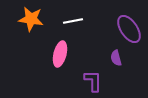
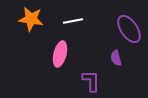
purple L-shape: moved 2 px left
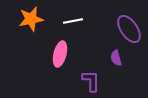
orange star: rotated 20 degrees counterclockwise
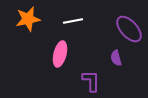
orange star: moved 3 px left
purple ellipse: rotated 8 degrees counterclockwise
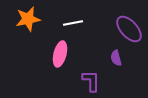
white line: moved 2 px down
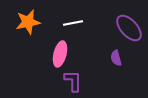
orange star: moved 3 px down
purple ellipse: moved 1 px up
purple L-shape: moved 18 px left
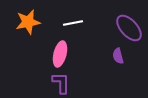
purple semicircle: moved 2 px right, 2 px up
purple L-shape: moved 12 px left, 2 px down
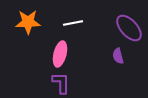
orange star: rotated 10 degrees clockwise
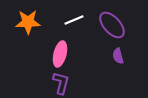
white line: moved 1 px right, 3 px up; rotated 12 degrees counterclockwise
purple ellipse: moved 17 px left, 3 px up
purple L-shape: rotated 15 degrees clockwise
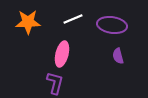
white line: moved 1 px left, 1 px up
purple ellipse: rotated 40 degrees counterclockwise
pink ellipse: moved 2 px right
purple L-shape: moved 6 px left
